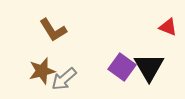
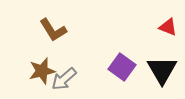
black triangle: moved 13 px right, 3 px down
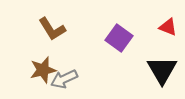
brown L-shape: moved 1 px left, 1 px up
purple square: moved 3 px left, 29 px up
brown star: moved 1 px right, 1 px up
gray arrow: rotated 16 degrees clockwise
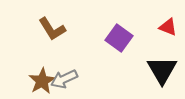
brown star: moved 1 px left, 11 px down; rotated 16 degrees counterclockwise
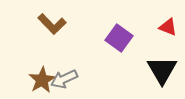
brown L-shape: moved 5 px up; rotated 12 degrees counterclockwise
brown star: moved 1 px up
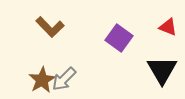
brown L-shape: moved 2 px left, 3 px down
gray arrow: rotated 20 degrees counterclockwise
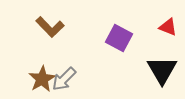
purple square: rotated 8 degrees counterclockwise
brown star: moved 1 px up
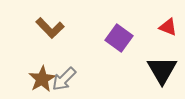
brown L-shape: moved 1 px down
purple square: rotated 8 degrees clockwise
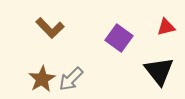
red triangle: moved 2 px left; rotated 36 degrees counterclockwise
black triangle: moved 3 px left, 1 px down; rotated 8 degrees counterclockwise
gray arrow: moved 7 px right
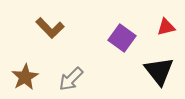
purple square: moved 3 px right
brown star: moved 17 px left, 2 px up
